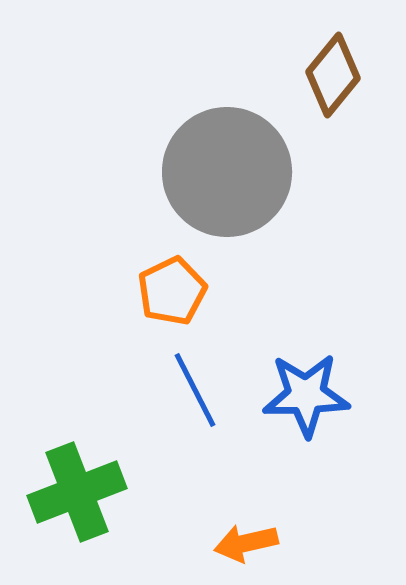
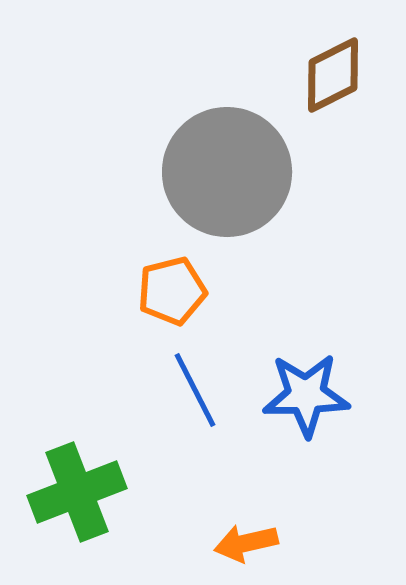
brown diamond: rotated 24 degrees clockwise
orange pentagon: rotated 12 degrees clockwise
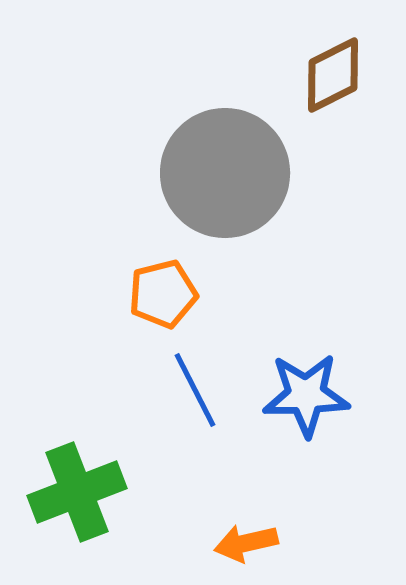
gray circle: moved 2 px left, 1 px down
orange pentagon: moved 9 px left, 3 px down
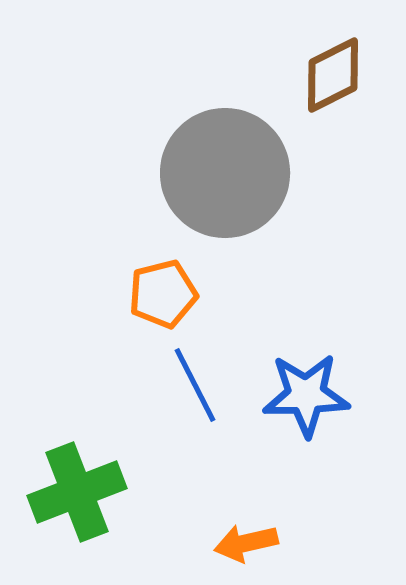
blue line: moved 5 px up
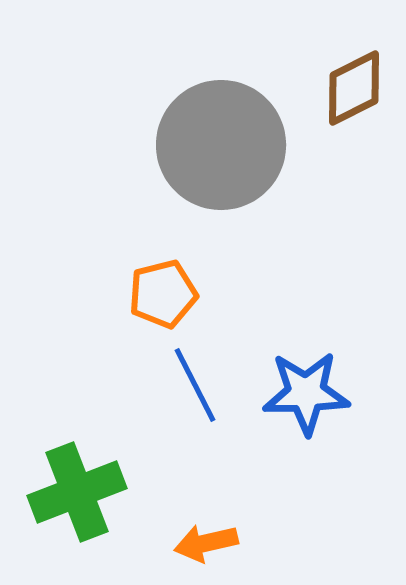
brown diamond: moved 21 px right, 13 px down
gray circle: moved 4 px left, 28 px up
blue star: moved 2 px up
orange arrow: moved 40 px left
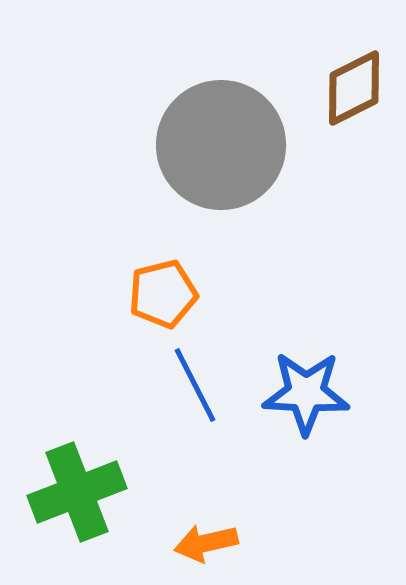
blue star: rotated 4 degrees clockwise
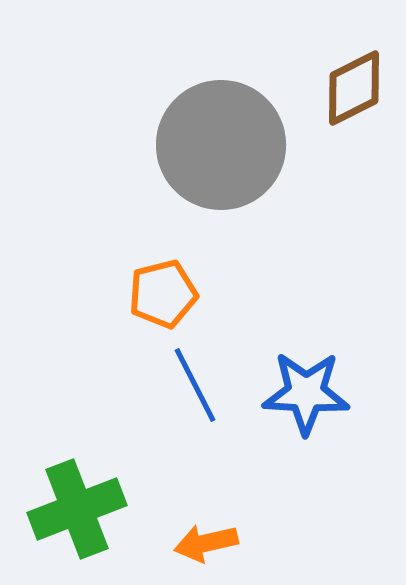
green cross: moved 17 px down
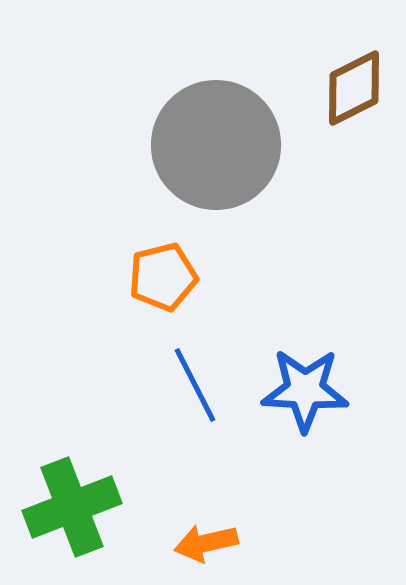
gray circle: moved 5 px left
orange pentagon: moved 17 px up
blue star: moved 1 px left, 3 px up
green cross: moved 5 px left, 2 px up
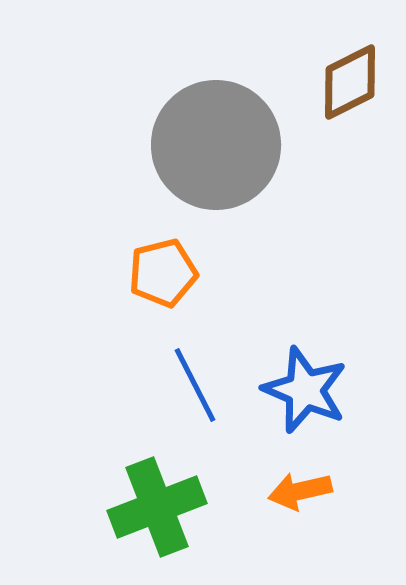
brown diamond: moved 4 px left, 6 px up
orange pentagon: moved 4 px up
blue star: rotated 20 degrees clockwise
green cross: moved 85 px right
orange arrow: moved 94 px right, 52 px up
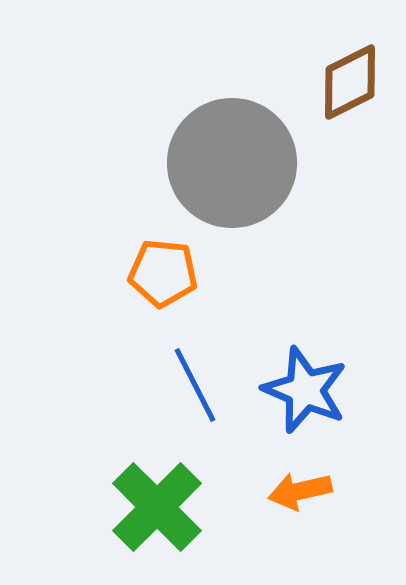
gray circle: moved 16 px right, 18 px down
orange pentagon: rotated 20 degrees clockwise
green cross: rotated 24 degrees counterclockwise
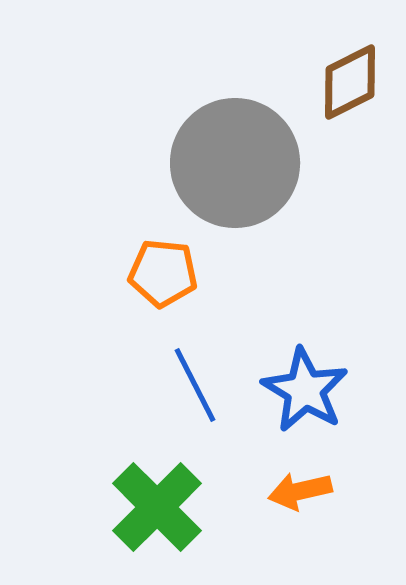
gray circle: moved 3 px right
blue star: rotated 8 degrees clockwise
